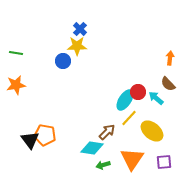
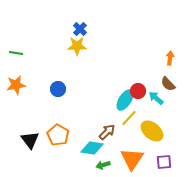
blue circle: moved 5 px left, 28 px down
red circle: moved 1 px up
orange pentagon: moved 13 px right; rotated 20 degrees clockwise
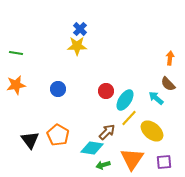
red circle: moved 32 px left
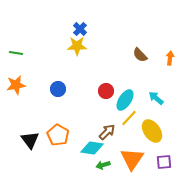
brown semicircle: moved 28 px left, 29 px up
yellow ellipse: rotated 15 degrees clockwise
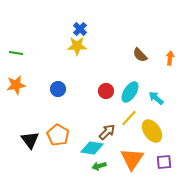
cyan ellipse: moved 5 px right, 8 px up
green arrow: moved 4 px left, 1 px down
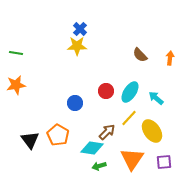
blue circle: moved 17 px right, 14 px down
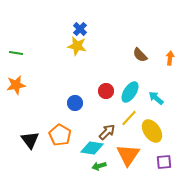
yellow star: rotated 12 degrees clockwise
orange pentagon: moved 2 px right
orange triangle: moved 4 px left, 4 px up
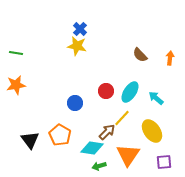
yellow line: moved 7 px left
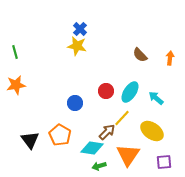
green line: moved 1 px left, 1 px up; rotated 64 degrees clockwise
yellow ellipse: rotated 20 degrees counterclockwise
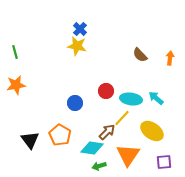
cyan ellipse: moved 1 px right, 7 px down; rotated 65 degrees clockwise
